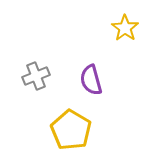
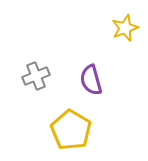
yellow star: rotated 16 degrees clockwise
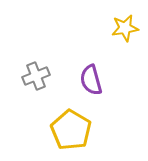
yellow star: rotated 12 degrees clockwise
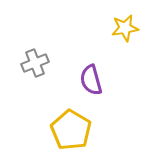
gray cross: moved 1 px left, 13 px up
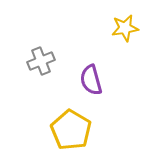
gray cross: moved 6 px right, 2 px up
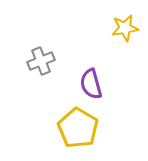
purple semicircle: moved 4 px down
yellow pentagon: moved 7 px right, 2 px up
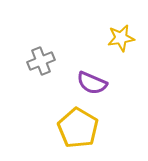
yellow star: moved 4 px left, 10 px down
purple semicircle: moved 1 px right, 1 px up; rotated 52 degrees counterclockwise
